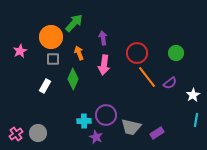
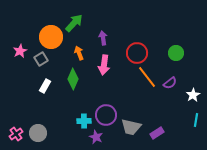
gray square: moved 12 px left; rotated 32 degrees counterclockwise
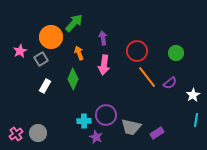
red circle: moved 2 px up
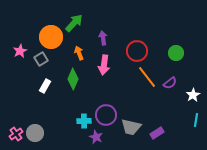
gray circle: moved 3 px left
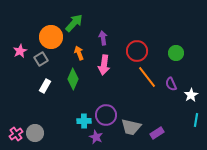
purple semicircle: moved 1 px right, 1 px down; rotated 104 degrees clockwise
white star: moved 2 px left
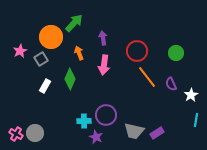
green diamond: moved 3 px left
gray trapezoid: moved 3 px right, 4 px down
pink cross: rotated 24 degrees counterclockwise
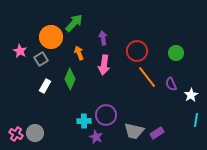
pink star: rotated 16 degrees counterclockwise
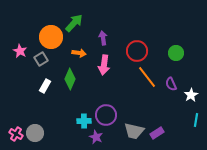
orange arrow: rotated 120 degrees clockwise
